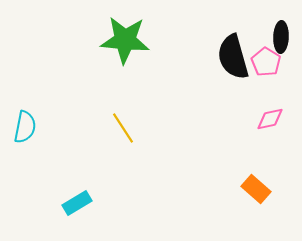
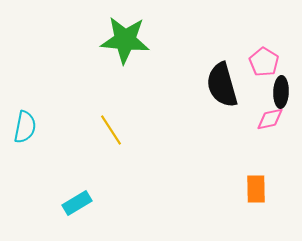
black ellipse: moved 55 px down
black semicircle: moved 11 px left, 28 px down
pink pentagon: moved 2 px left
yellow line: moved 12 px left, 2 px down
orange rectangle: rotated 48 degrees clockwise
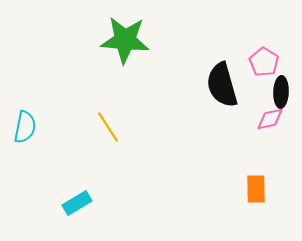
yellow line: moved 3 px left, 3 px up
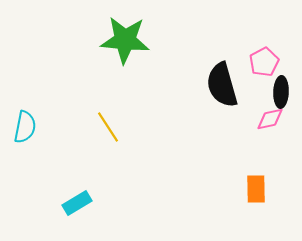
pink pentagon: rotated 12 degrees clockwise
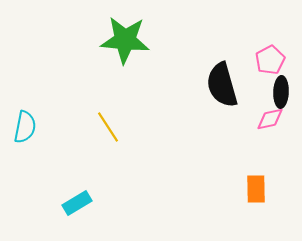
pink pentagon: moved 6 px right, 2 px up
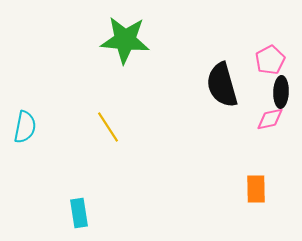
cyan rectangle: moved 2 px right, 10 px down; rotated 68 degrees counterclockwise
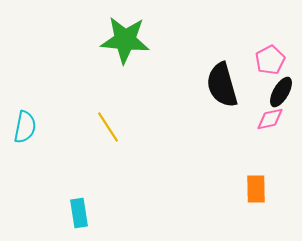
black ellipse: rotated 28 degrees clockwise
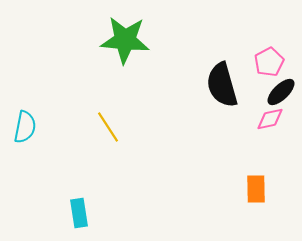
pink pentagon: moved 1 px left, 2 px down
black ellipse: rotated 16 degrees clockwise
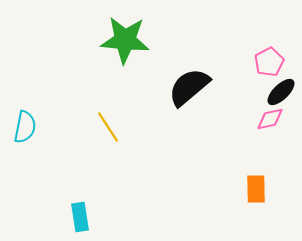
black semicircle: moved 33 px left, 2 px down; rotated 66 degrees clockwise
cyan rectangle: moved 1 px right, 4 px down
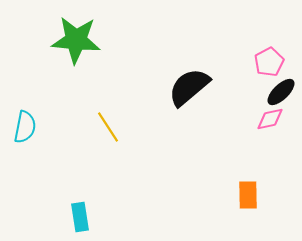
green star: moved 49 px left
orange rectangle: moved 8 px left, 6 px down
